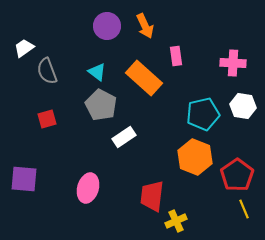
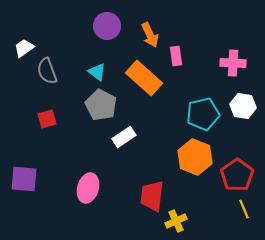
orange arrow: moved 5 px right, 9 px down
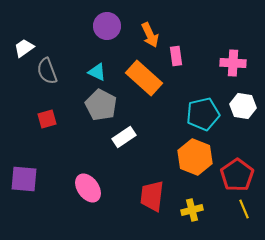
cyan triangle: rotated 12 degrees counterclockwise
pink ellipse: rotated 52 degrees counterclockwise
yellow cross: moved 16 px right, 11 px up; rotated 10 degrees clockwise
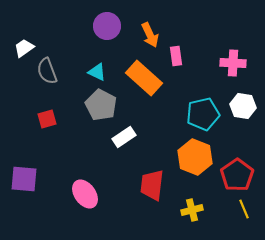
pink ellipse: moved 3 px left, 6 px down
red trapezoid: moved 11 px up
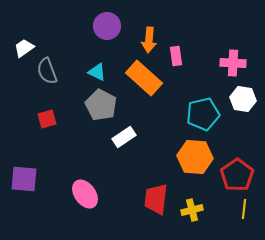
orange arrow: moved 1 px left, 5 px down; rotated 30 degrees clockwise
white hexagon: moved 7 px up
orange hexagon: rotated 16 degrees counterclockwise
red trapezoid: moved 4 px right, 14 px down
yellow line: rotated 30 degrees clockwise
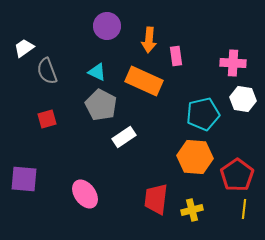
orange rectangle: moved 3 px down; rotated 18 degrees counterclockwise
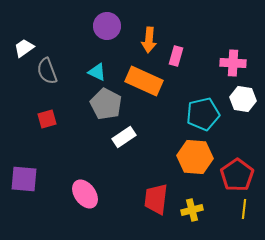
pink rectangle: rotated 24 degrees clockwise
gray pentagon: moved 5 px right, 1 px up
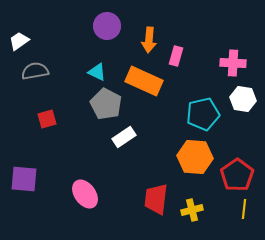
white trapezoid: moved 5 px left, 7 px up
gray semicircle: moved 12 px left; rotated 100 degrees clockwise
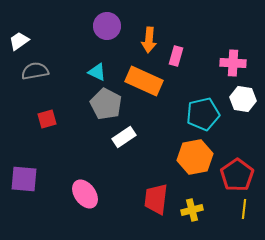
orange hexagon: rotated 16 degrees counterclockwise
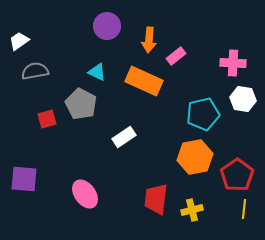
pink rectangle: rotated 36 degrees clockwise
gray pentagon: moved 25 px left
